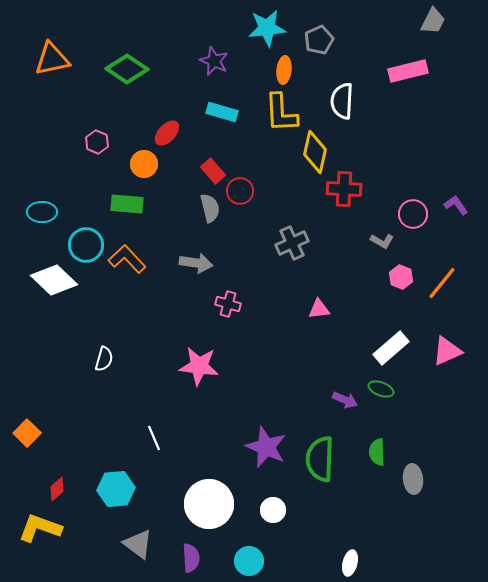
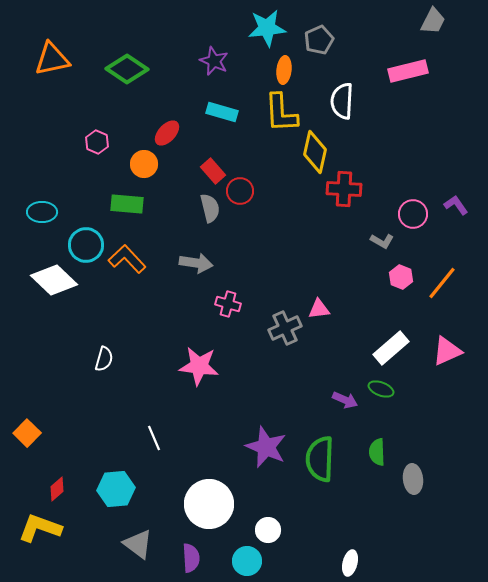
gray cross at (292, 243): moved 7 px left, 85 px down
white circle at (273, 510): moved 5 px left, 20 px down
cyan circle at (249, 561): moved 2 px left
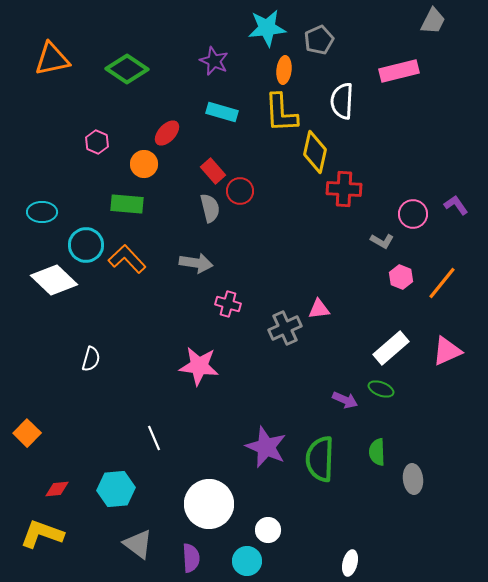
pink rectangle at (408, 71): moved 9 px left
white semicircle at (104, 359): moved 13 px left
red diamond at (57, 489): rotated 35 degrees clockwise
yellow L-shape at (40, 528): moved 2 px right, 6 px down
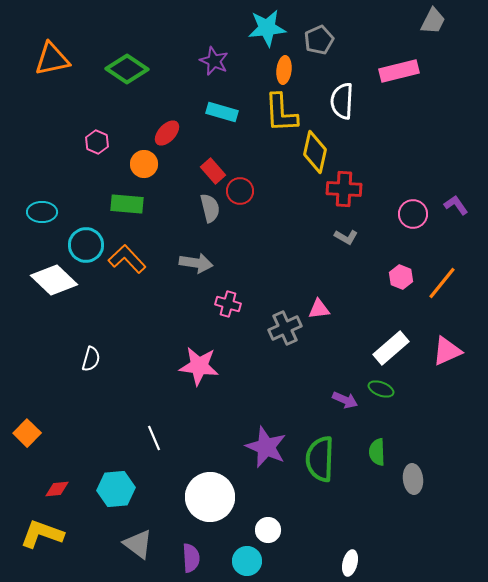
gray L-shape at (382, 241): moved 36 px left, 4 px up
white circle at (209, 504): moved 1 px right, 7 px up
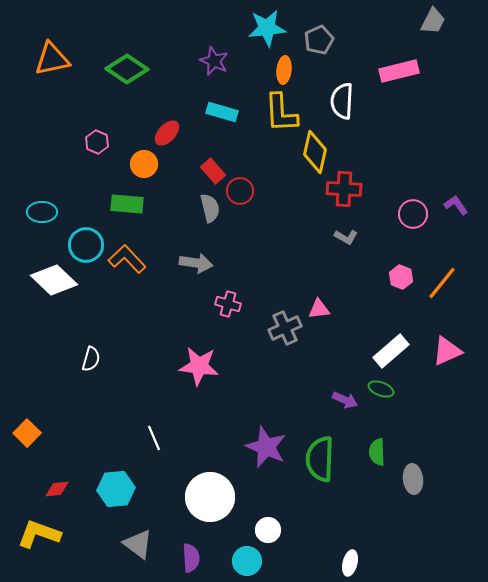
white rectangle at (391, 348): moved 3 px down
yellow L-shape at (42, 534): moved 3 px left
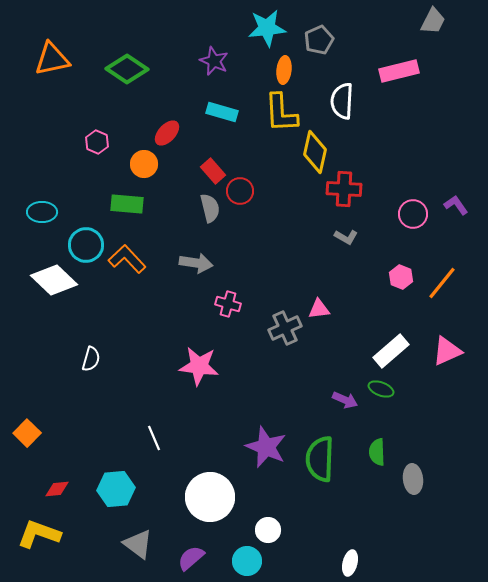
purple semicircle at (191, 558): rotated 128 degrees counterclockwise
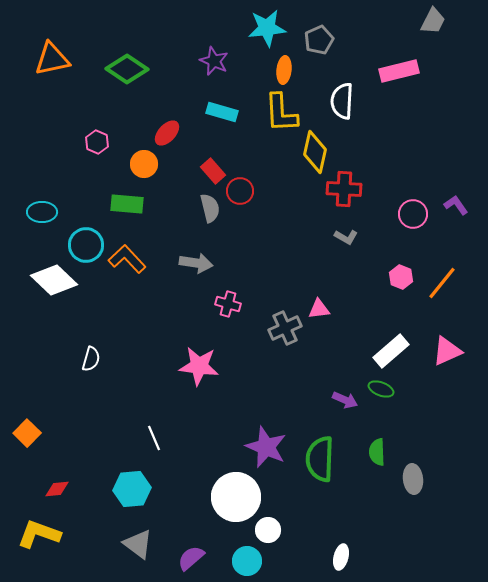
cyan hexagon at (116, 489): moved 16 px right
white circle at (210, 497): moved 26 px right
white ellipse at (350, 563): moved 9 px left, 6 px up
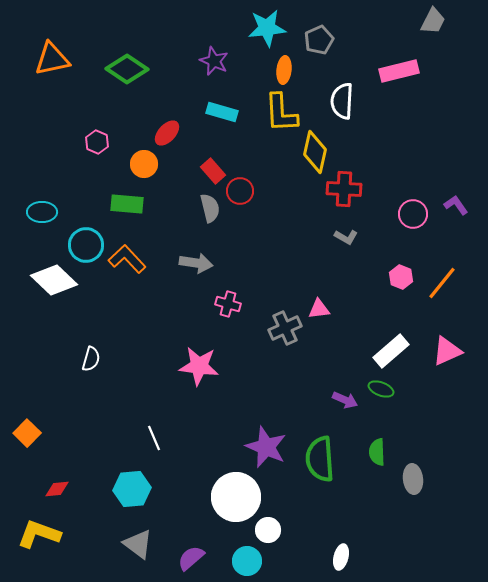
green semicircle at (320, 459): rotated 6 degrees counterclockwise
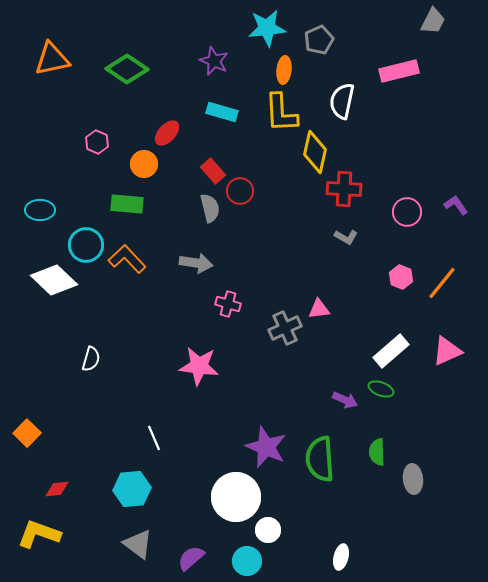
white semicircle at (342, 101): rotated 9 degrees clockwise
cyan ellipse at (42, 212): moved 2 px left, 2 px up
pink circle at (413, 214): moved 6 px left, 2 px up
